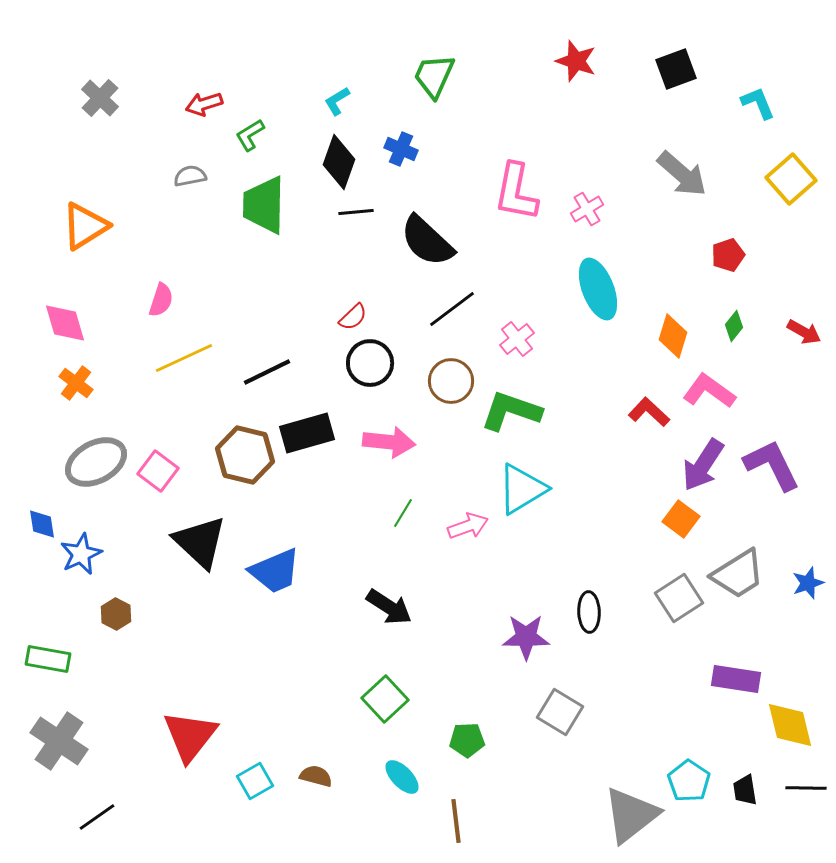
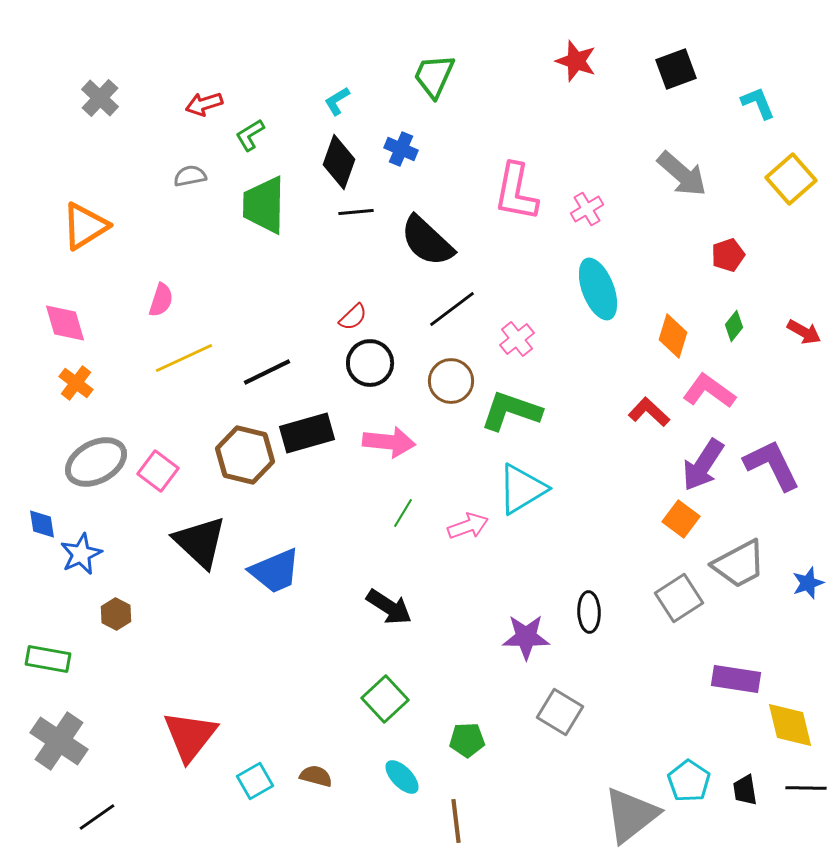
gray trapezoid at (738, 574): moved 1 px right, 10 px up; rotated 4 degrees clockwise
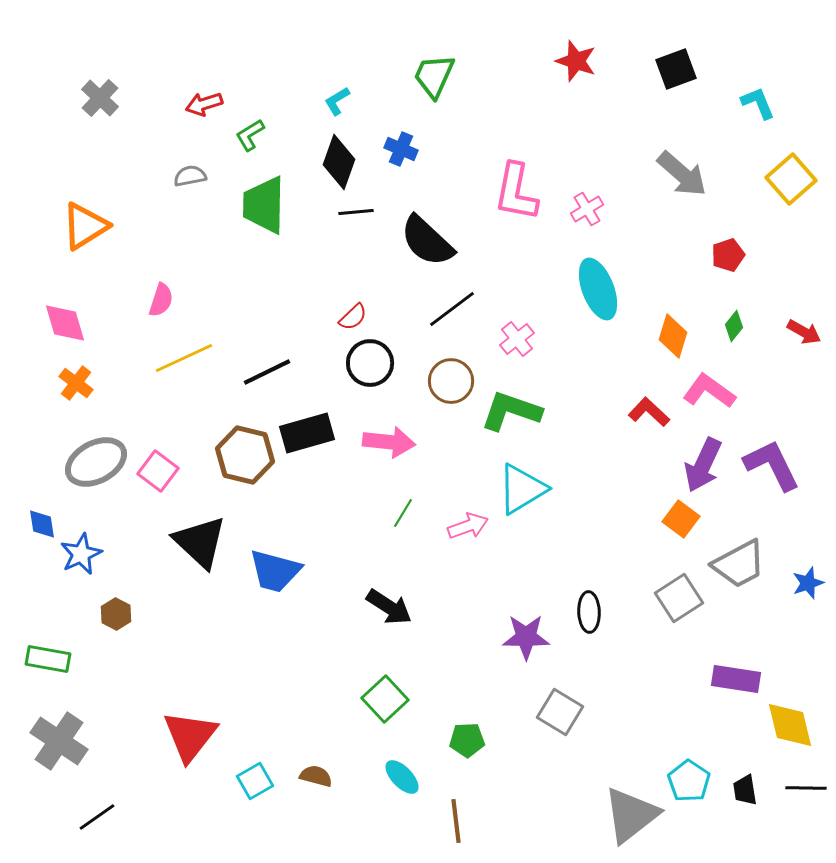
purple arrow at (703, 465): rotated 8 degrees counterclockwise
blue trapezoid at (275, 571): rotated 38 degrees clockwise
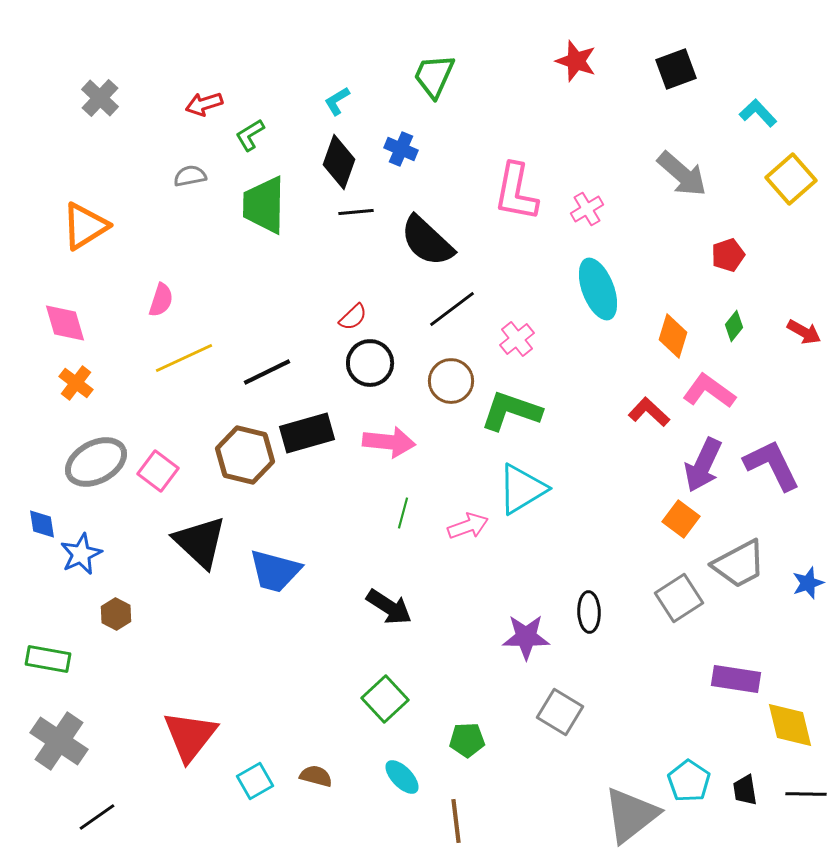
cyan L-shape at (758, 103): moved 10 px down; rotated 21 degrees counterclockwise
green line at (403, 513): rotated 16 degrees counterclockwise
black line at (806, 788): moved 6 px down
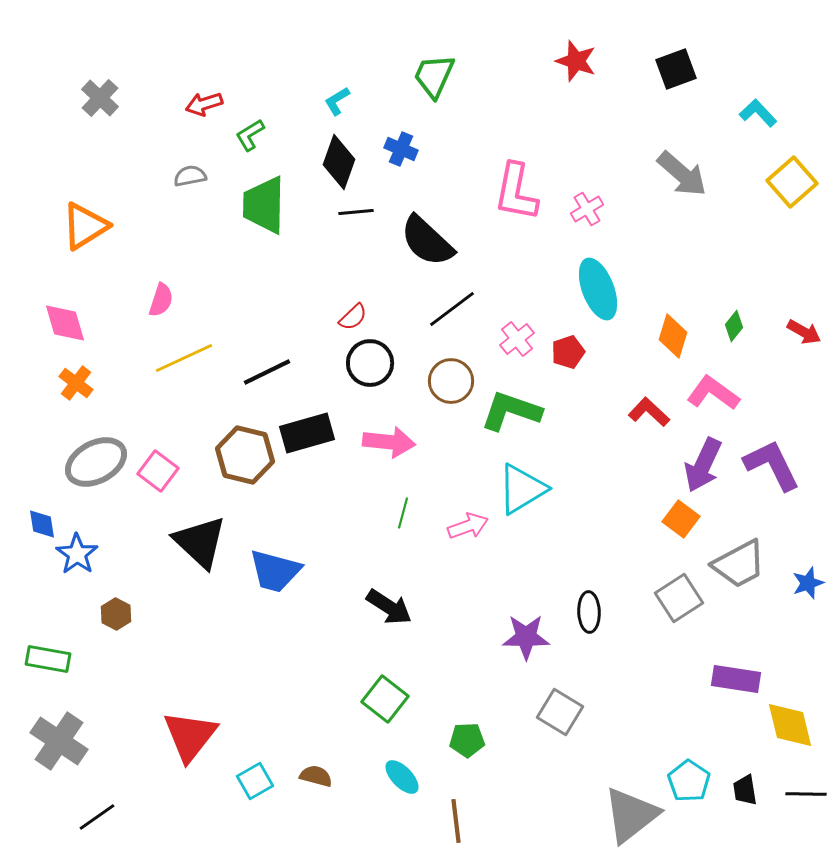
yellow square at (791, 179): moved 1 px right, 3 px down
red pentagon at (728, 255): moved 160 px left, 97 px down
pink L-shape at (709, 391): moved 4 px right, 2 px down
blue star at (81, 554): moved 4 px left; rotated 12 degrees counterclockwise
green square at (385, 699): rotated 9 degrees counterclockwise
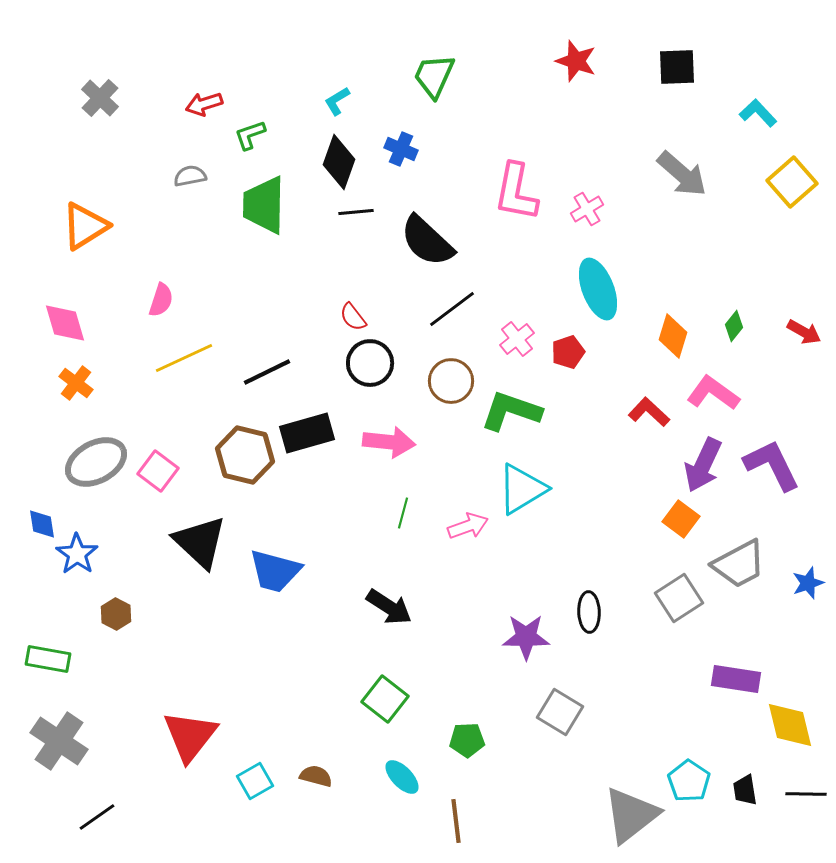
black square at (676, 69): moved 1 px right, 2 px up; rotated 18 degrees clockwise
green L-shape at (250, 135): rotated 12 degrees clockwise
red semicircle at (353, 317): rotated 96 degrees clockwise
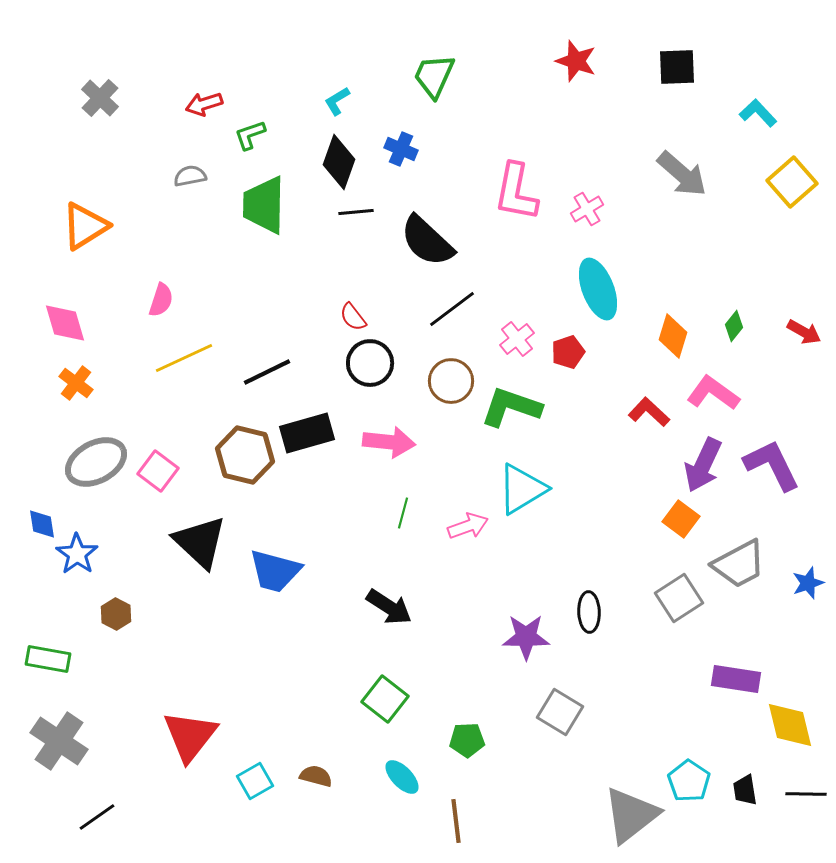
green L-shape at (511, 411): moved 4 px up
